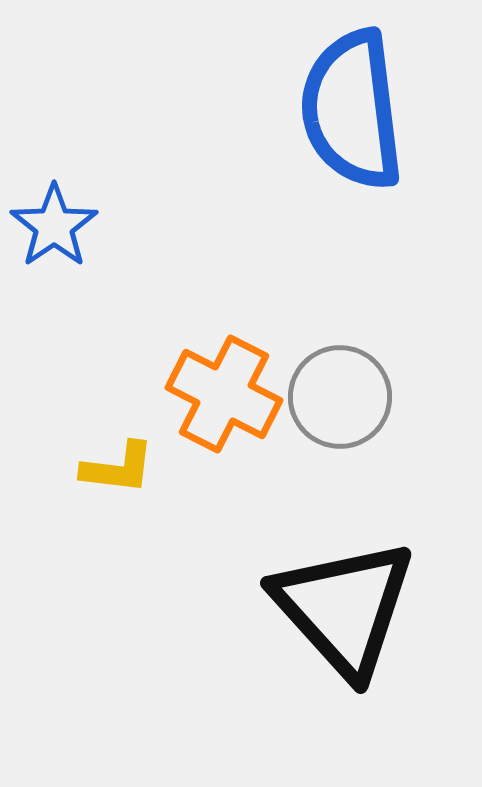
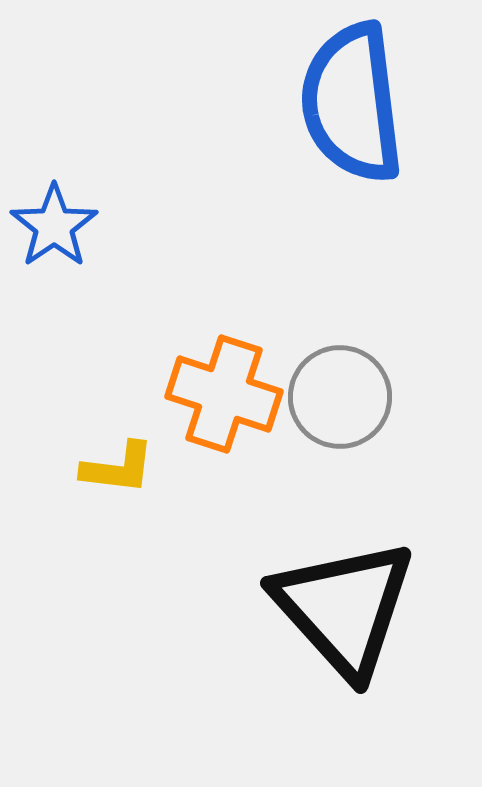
blue semicircle: moved 7 px up
orange cross: rotated 9 degrees counterclockwise
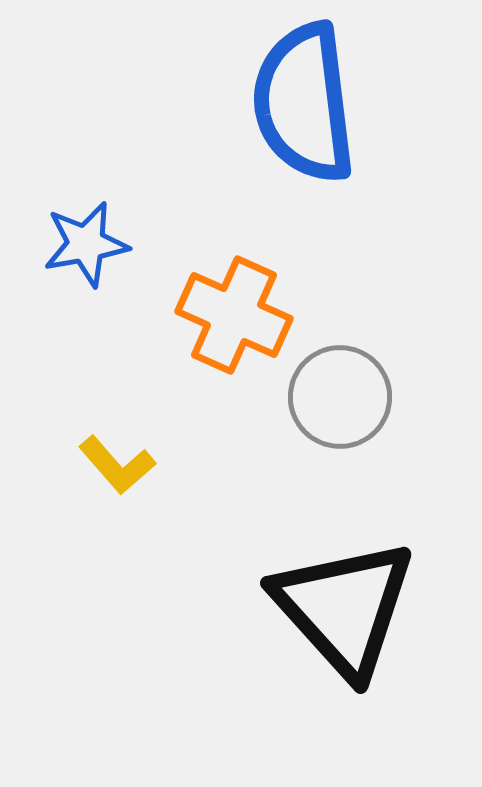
blue semicircle: moved 48 px left
blue star: moved 32 px right, 18 px down; rotated 24 degrees clockwise
orange cross: moved 10 px right, 79 px up; rotated 6 degrees clockwise
yellow L-shape: moved 1 px left, 3 px up; rotated 42 degrees clockwise
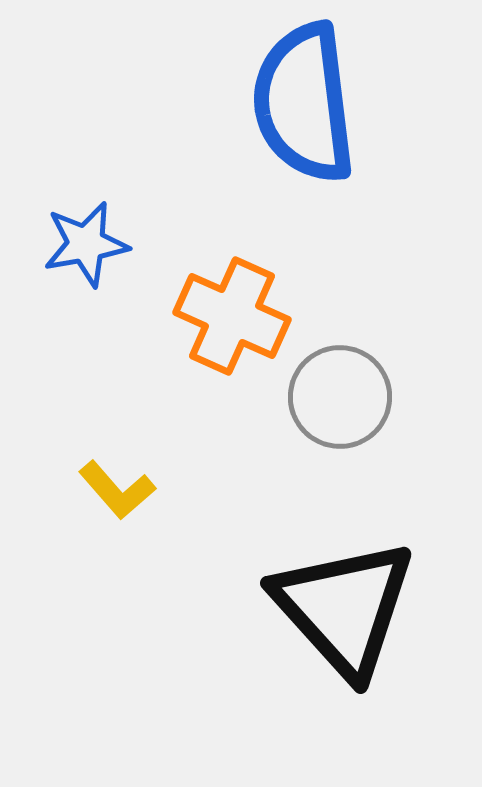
orange cross: moved 2 px left, 1 px down
yellow L-shape: moved 25 px down
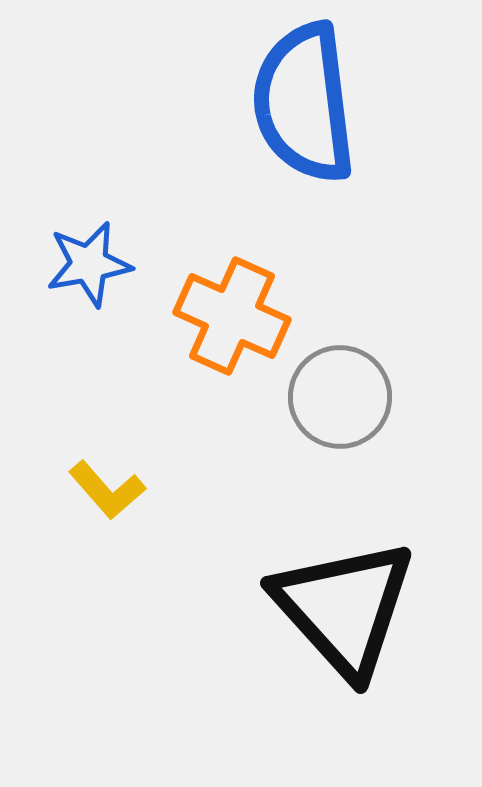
blue star: moved 3 px right, 20 px down
yellow L-shape: moved 10 px left
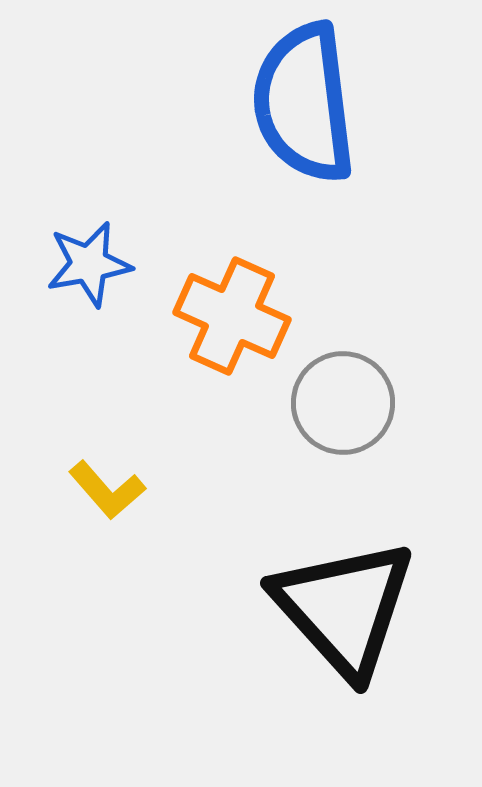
gray circle: moved 3 px right, 6 px down
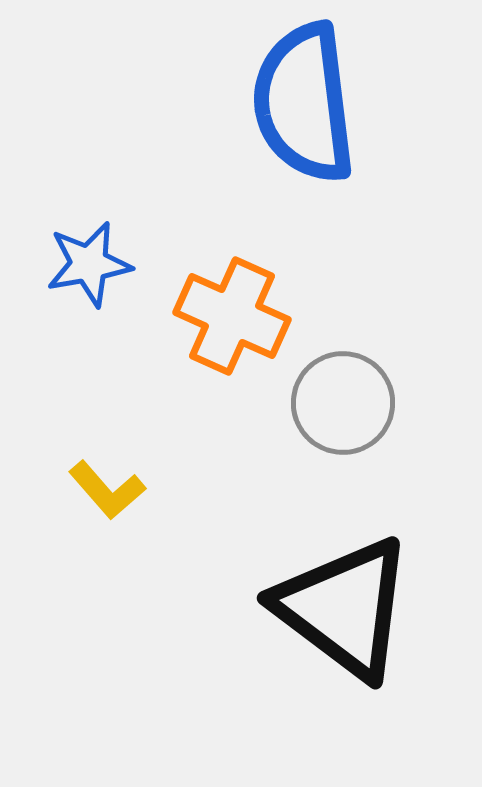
black triangle: rotated 11 degrees counterclockwise
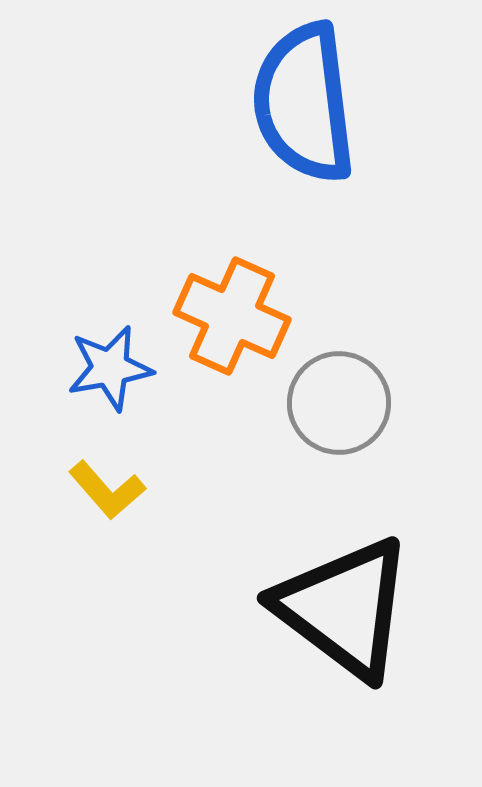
blue star: moved 21 px right, 104 px down
gray circle: moved 4 px left
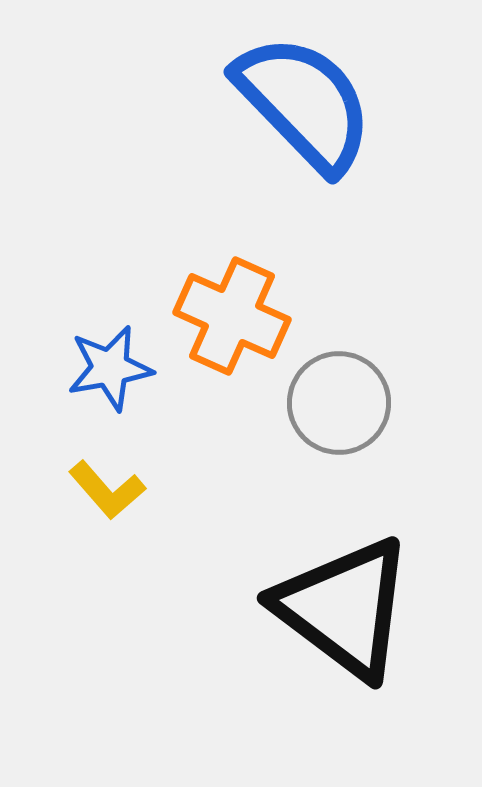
blue semicircle: rotated 143 degrees clockwise
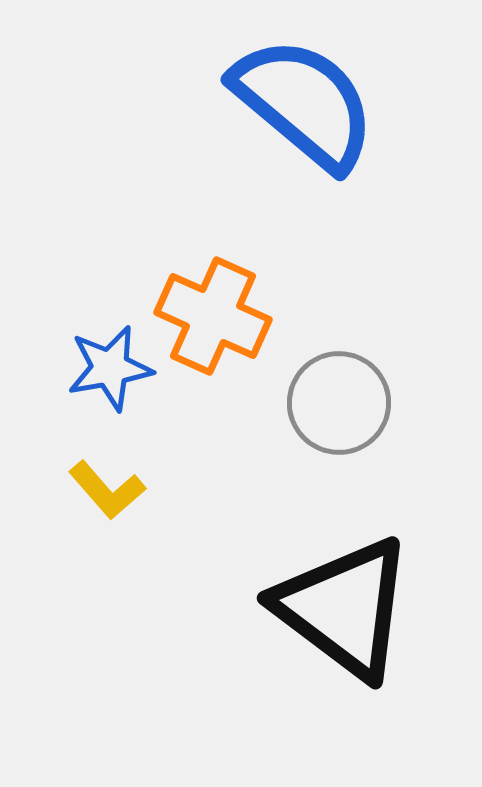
blue semicircle: rotated 6 degrees counterclockwise
orange cross: moved 19 px left
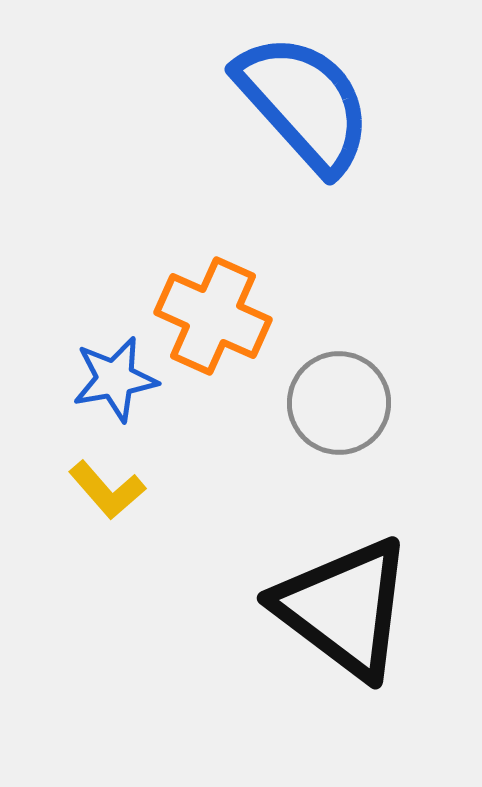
blue semicircle: rotated 8 degrees clockwise
blue star: moved 5 px right, 11 px down
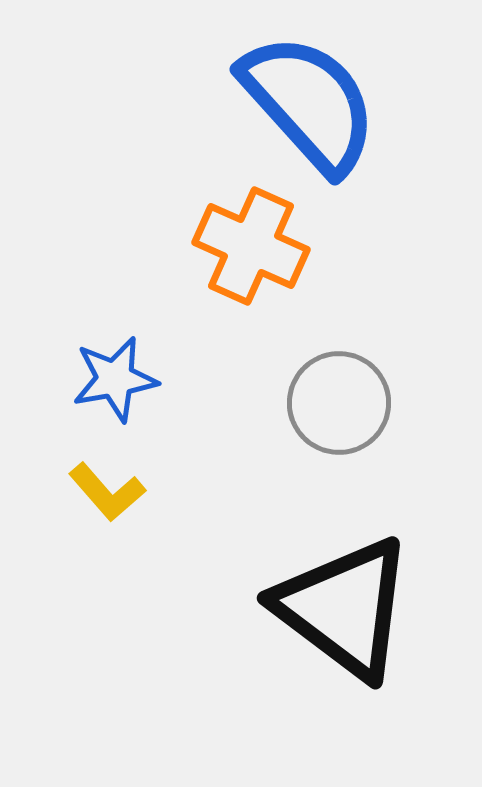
blue semicircle: moved 5 px right
orange cross: moved 38 px right, 70 px up
yellow L-shape: moved 2 px down
